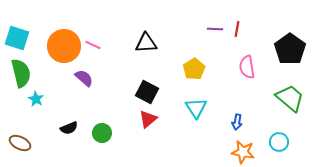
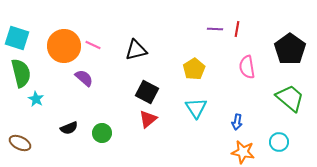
black triangle: moved 10 px left, 7 px down; rotated 10 degrees counterclockwise
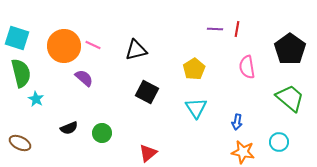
red triangle: moved 34 px down
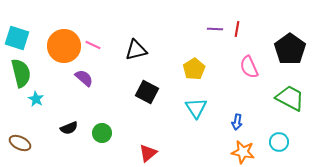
pink semicircle: moved 2 px right; rotated 15 degrees counterclockwise
green trapezoid: rotated 12 degrees counterclockwise
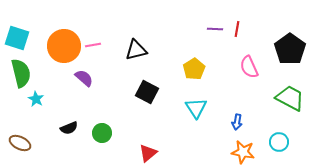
pink line: rotated 35 degrees counterclockwise
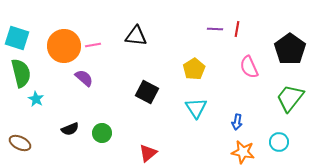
black triangle: moved 14 px up; rotated 20 degrees clockwise
green trapezoid: rotated 80 degrees counterclockwise
black semicircle: moved 1 px right, 1 px down
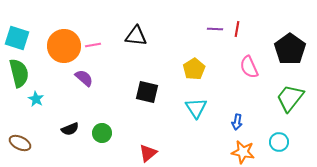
green semicircle: moved 2 px left
black square: rotated 15 degrees counterclockwise
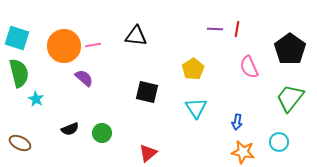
yellow pentagon: moved 1 px left
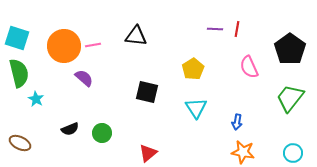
cyan circle: moved 14 px right, 11 px down
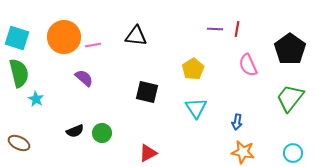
orange circle: moved 9 px up
pink semicircle: moved 1 px left, 2 px up
black semicircle: moved 5 px right, 2 px down
brown ellipse: moved 1 px left
red triangle: rotated 12 degrees clockwise
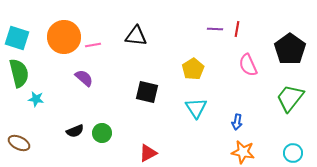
cyan star: rotated 21 degrees counterclockwise
